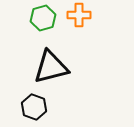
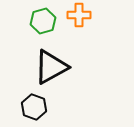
green hexagon: moved 3 px down
black triangle: rotated 15 degrees counterclockwise
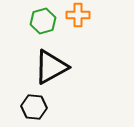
orange cross: moved 1 px left
black hexagon: rotated 15 degrees counterclockwise
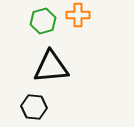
black triangle: rotated 24 degrees clockwise
